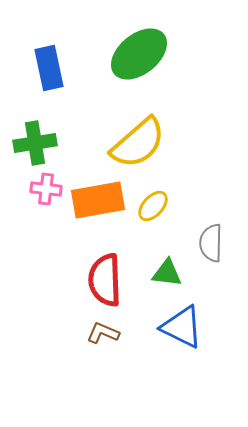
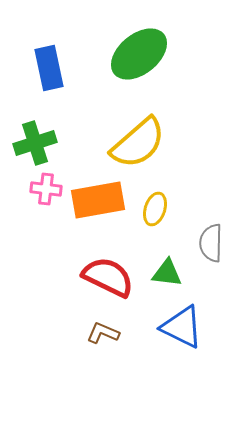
green cross: rotated 9 degrees counterclockwise
yellow ellipse: moved 2 px right, 3 px down; rotated 24 degrees counterclockwise
red semicircle: moved 3 px right, 3 px up; rotated 118 degrees clockwise
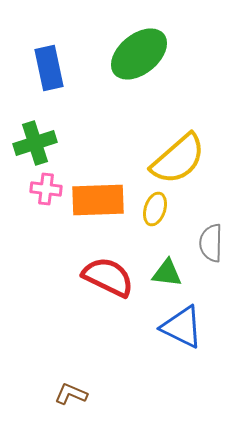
yellow semicircle: moved 40 px right, 16 px down
orange rectangle: rotated 8 degrees clockwise
brown L-shape: moved 32 px left, 61 px down
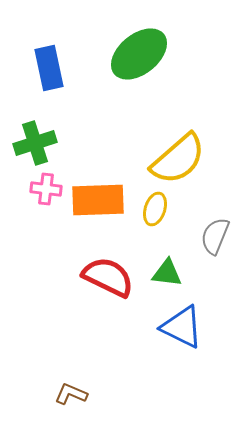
gray semicircle: moved 4 px right, 7 px up; rotated 21 degrees clockwise
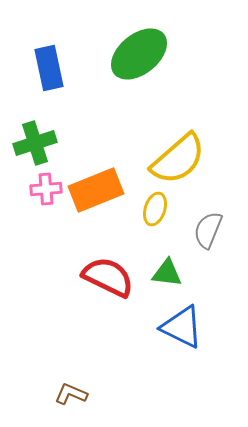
pink cross: rotated 12 degrees counterclockwise
orange rectangle: moved 2 px left, 10 px up; rotated 20 degrees counterclockwise
gray semicircle: moved 7 px left, 6 px up
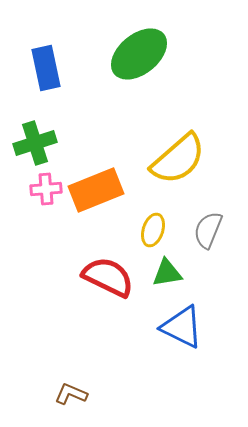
blue rectangle: moved 3 px left
yellow ellipse: moved 2 px left, 21 px down
green triangle: rotated 16 degrees counterclockwise
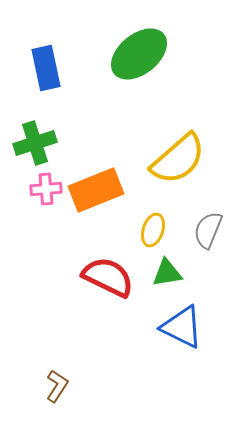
brown L-shape: moved 14 px left, 8 px up; rotated 100 degrees clockwise
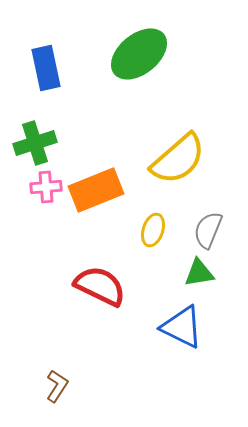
pink cross: moved 2 px up
green triangle: moved 32 px right
red semicircle: moved 8 px left, 9 px down
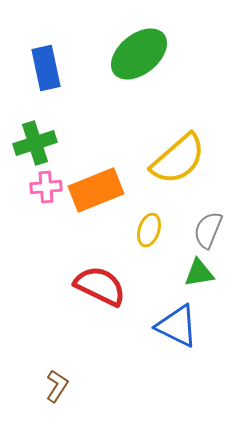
yellow ellipse: moved 4 px left
blue triangle: moved 5 px left, 1 px up
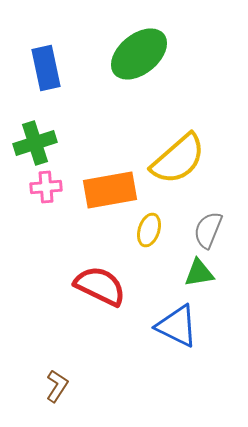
orange rectangle: moved 14 px right; rotated 12 degrees clockwise
